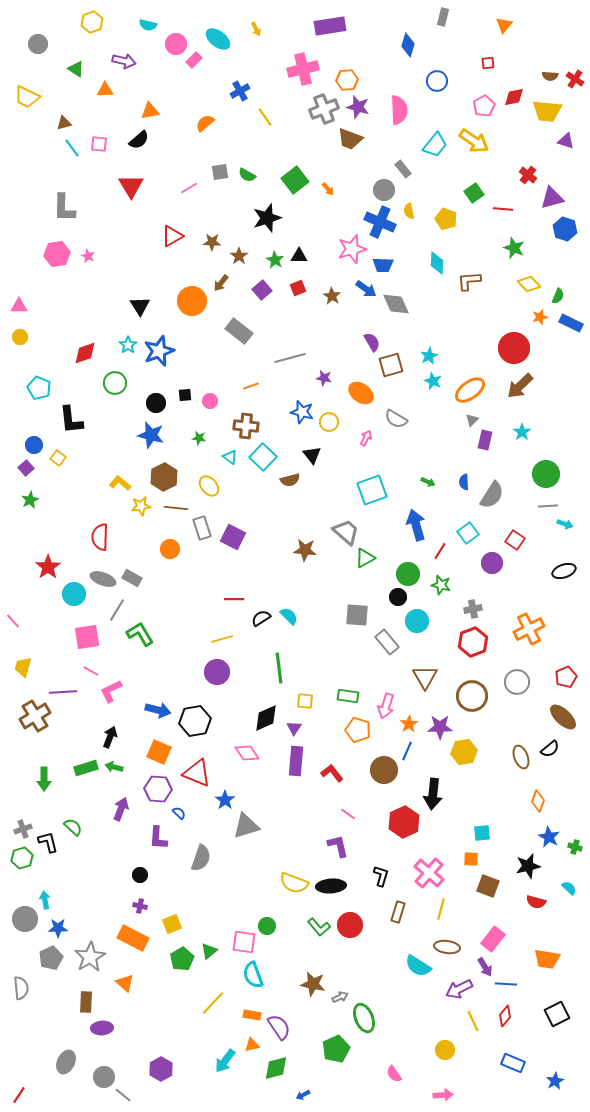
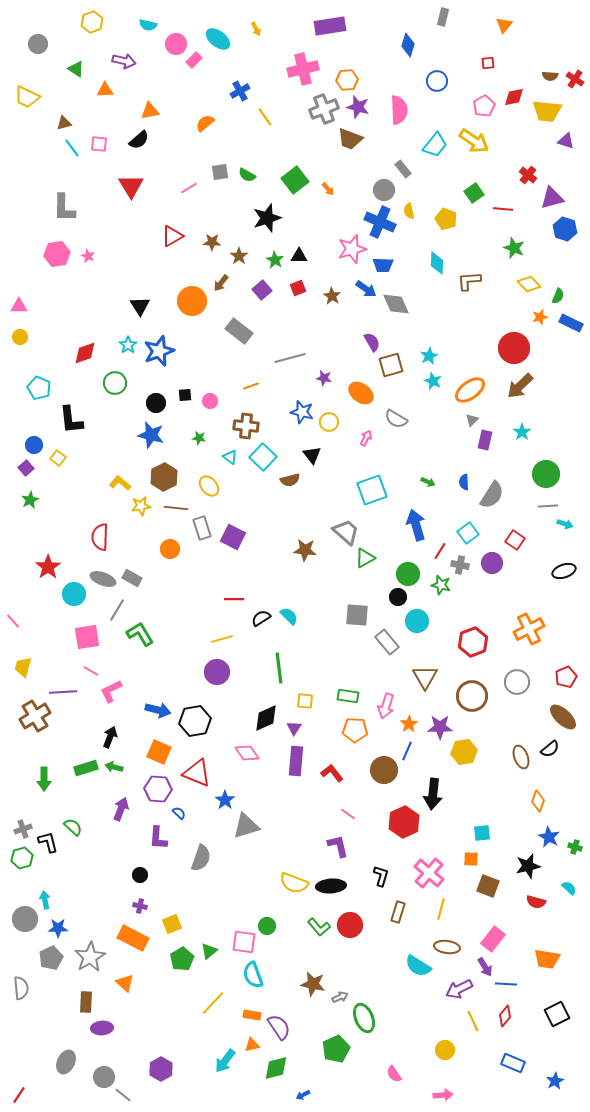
gray cross at (473, 609): moved 13 px left, 44 px up; rotated 24 degrees clockwise
orange pentagon at (358, 730): moved 3 px left; rotated 15 degrees counterclockwise
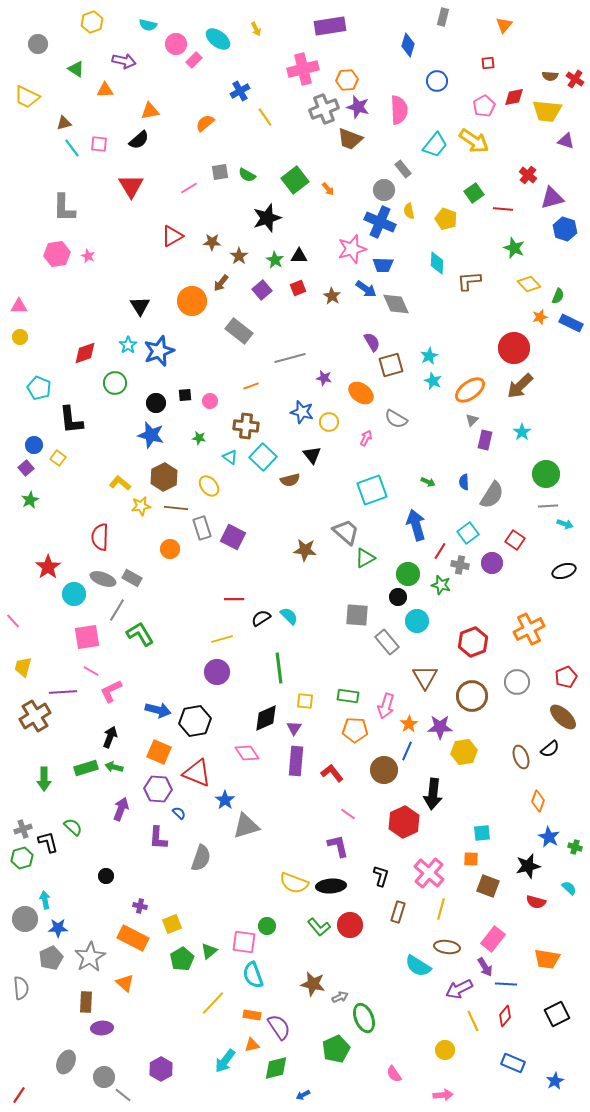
black circle at (140, 875): moved 34 px left, 1 px down
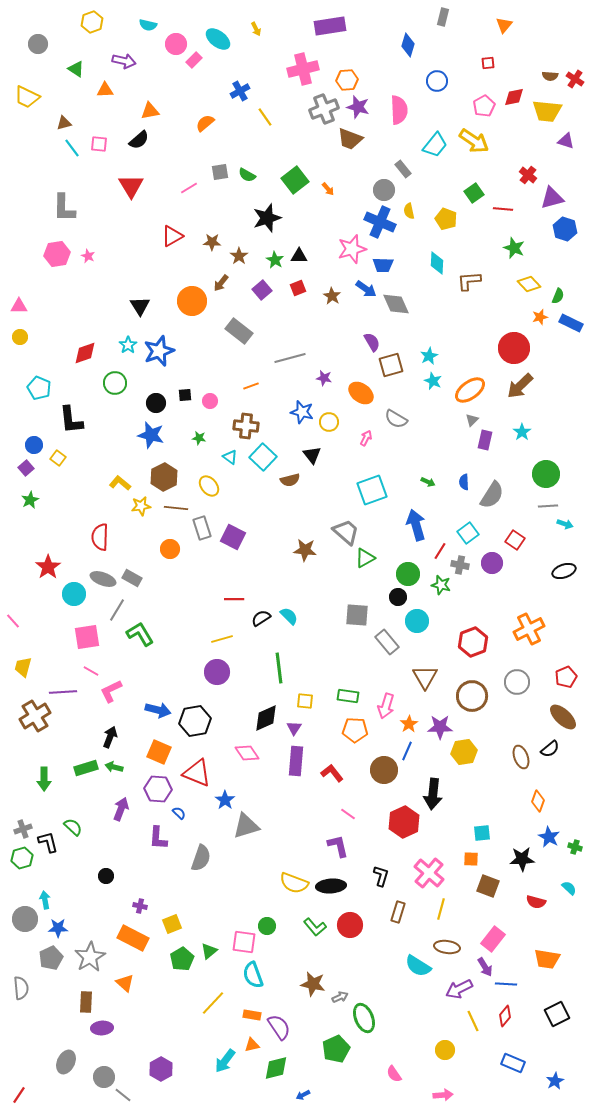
black star at (528, 866): moved 6 px left, 7 px up; rotated 10 degrees clockwise
green L-shape at (319, 927): moved 4 px left
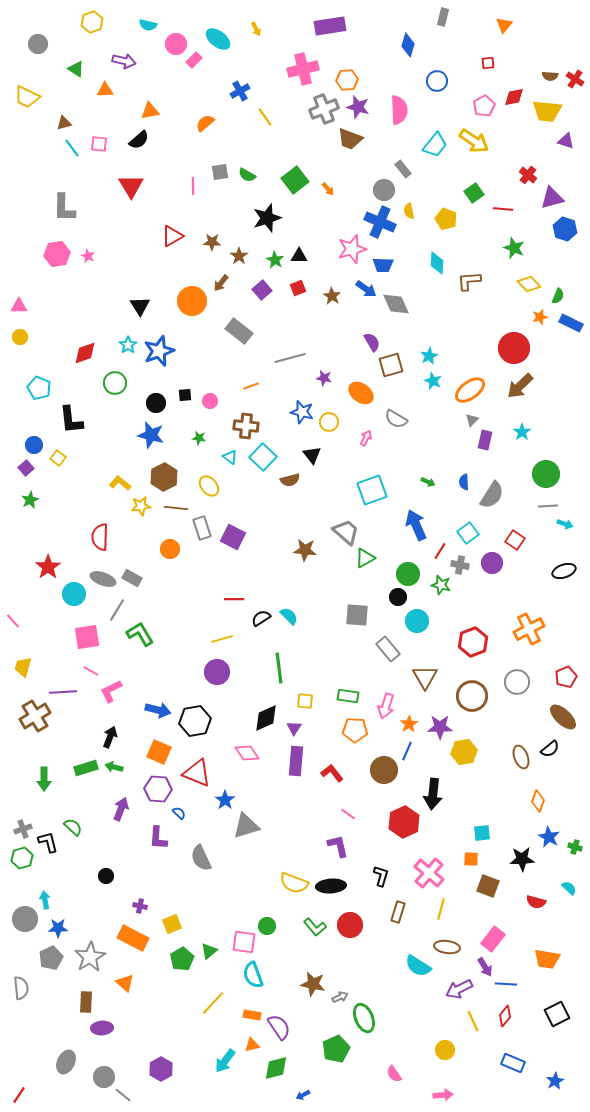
pink line at (189, 188): moved 4 px right, 2 px up; rotated 60 degrees counterclockwise
blue arrow at (416, 525): rotated 8 degrees counterclockwise
gray rectangle at (387, 642): moved 1 px right, 7 px down
gray semicircle at (201, 858): rotated 136 degrees clockwise
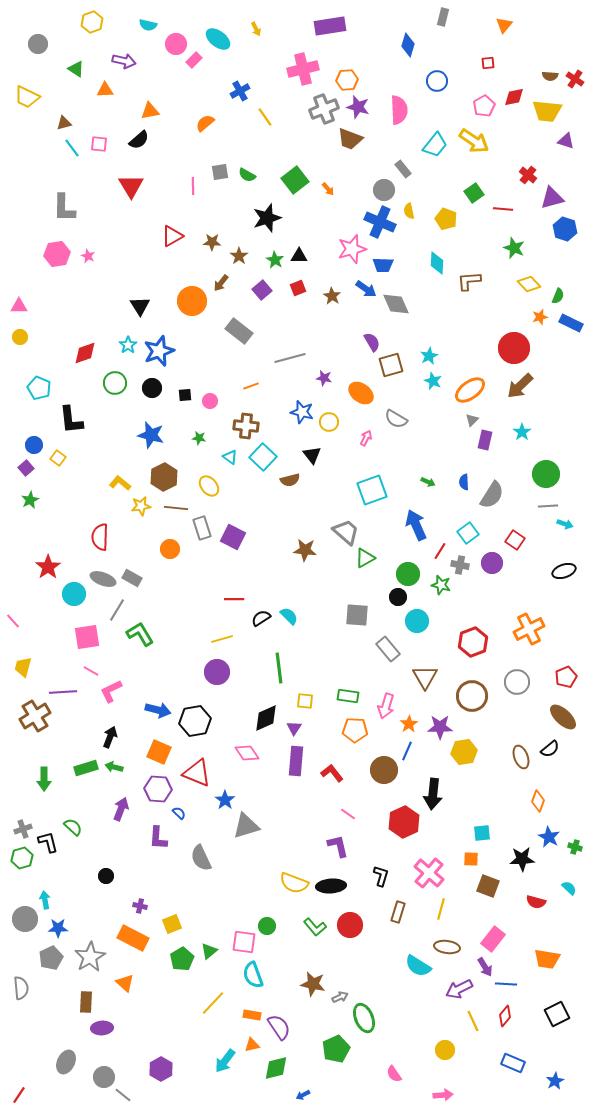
black circle at (156, 403): moved 4 px left, 15 px up
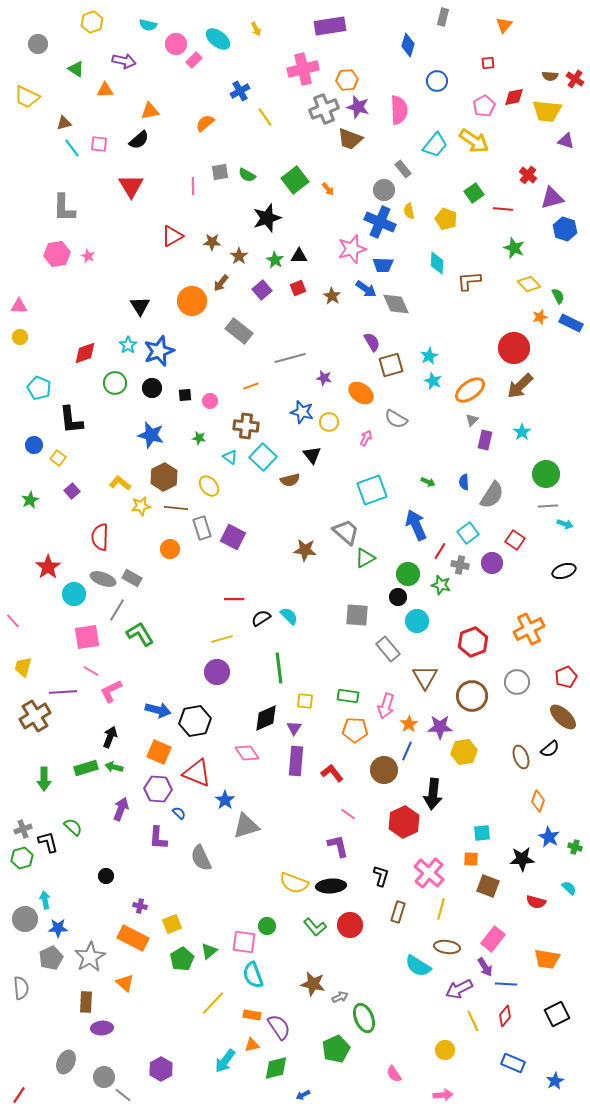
green semicircle at (558, 296): rotated 49 degrees counterclockwise
purple square at (26, 468): moved 46 px right, 23 px down
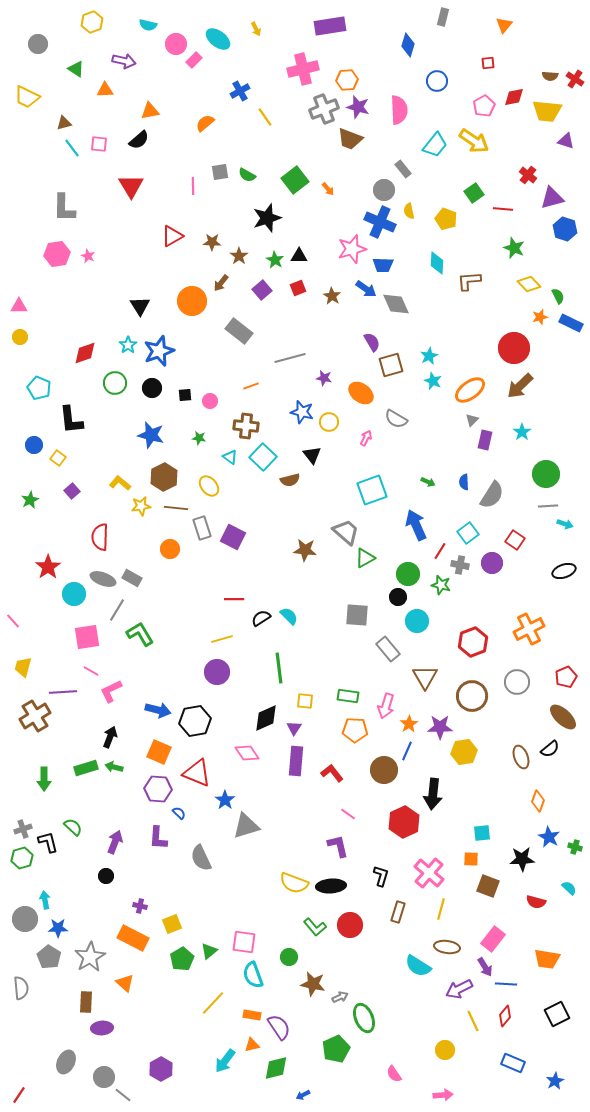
purple arrow at (121, 809): moved 6 px left, 33 px down
green circle at (267, 926): moved 22 px right, 31 px down
gray pentagon at (51, 958): moved 2 px left, 1 px up; rotated 15 degrees counterclockwise
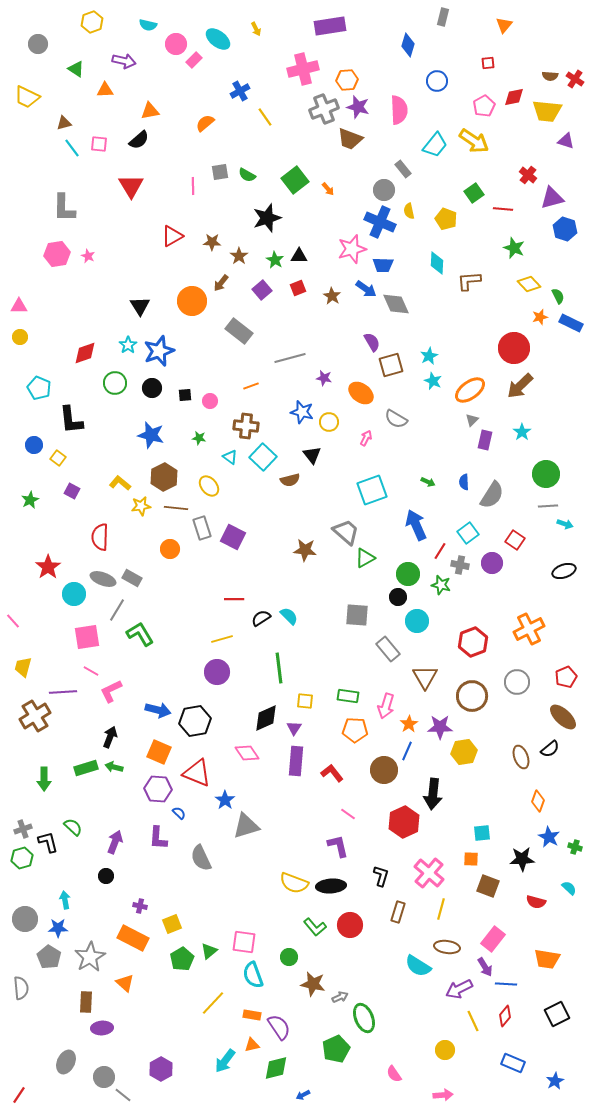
purple square at (72, 491): rotated 21 degrees counterclockwise
cyan arrow at (45, 900): moved 20 px right
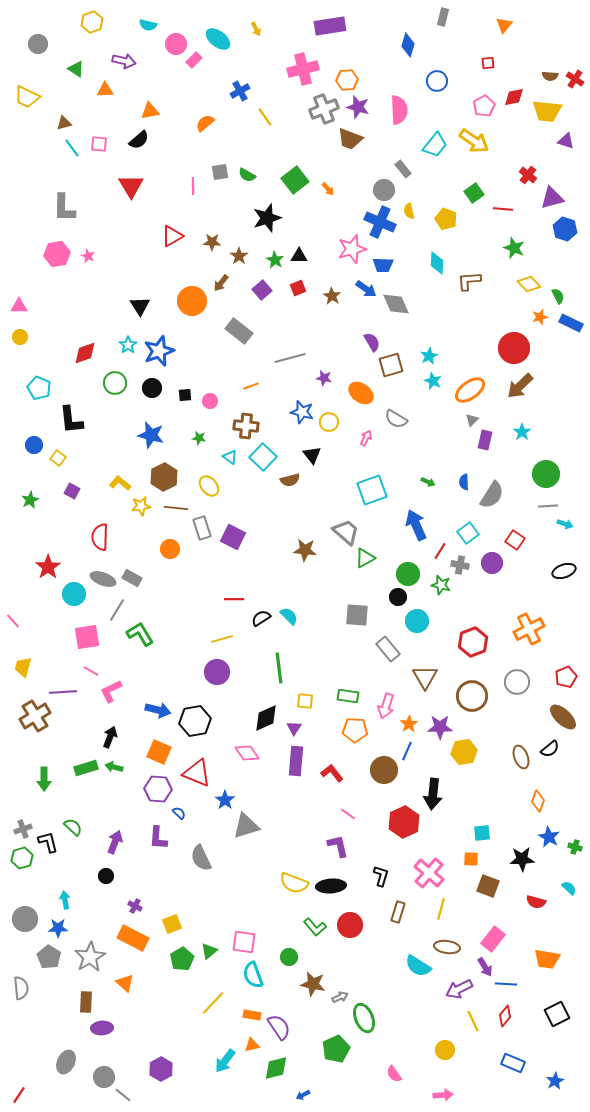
purple cross at (140, 906): moved 5 px left; rotated 16 degrees clockwise
